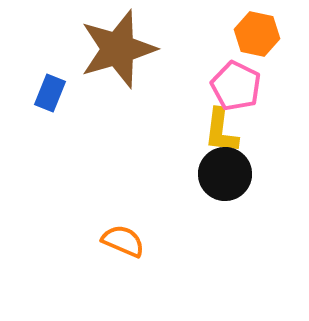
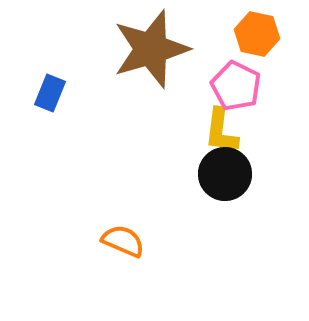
brown star: moved 33 px right
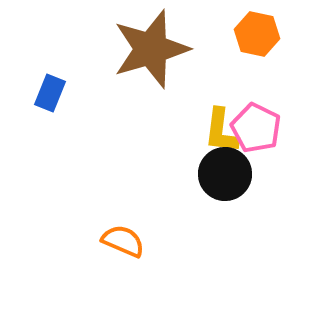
pink pentagon: moved 20 px right, 42 px down
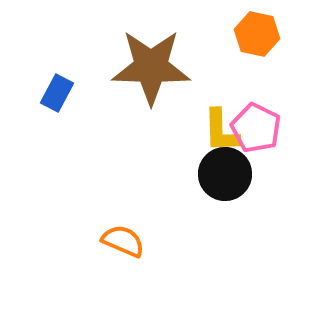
brown star: moved 18 px down; rotated 18 degrees clockwise
blue rectangle: moved 7 px right; rotated 6 degrees clockwise
yellow L-shape: rotated 9 degrees counterclockwise
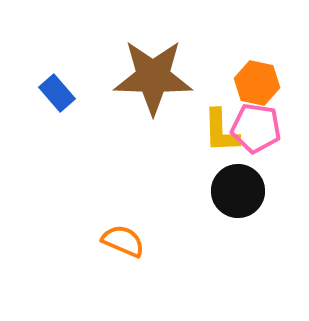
orange hexagon: moved 49 px down
brown star: moved 2 px right, 10 px down
blue rectangle: rotated 69 degrees counterclockwise
pink pentagon: rotated 18 degrees counterclockwise
black circle: moved 13 px right, 17 px down
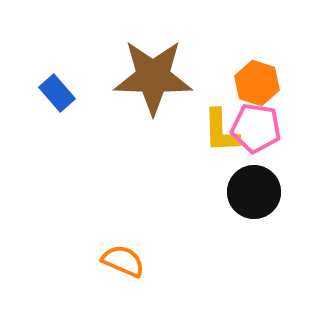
orange hexagon: rotated 6 degrees clockwise
black circle: moved 16 px right, 1 px down
orange semicircle: moved 20 px down
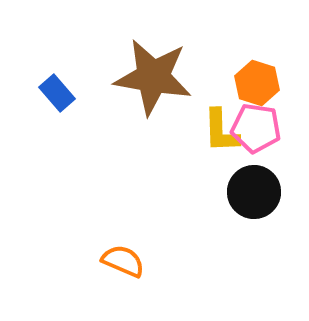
brown star: rotated 8 degrees clockwise
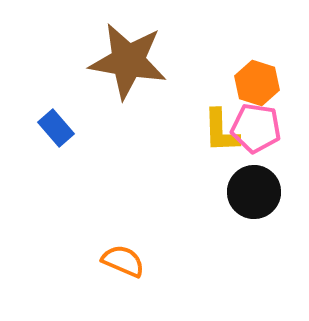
brown star: moved 25 px left, 16 px up
blue rectangle: moved 1 px left, 35 px down
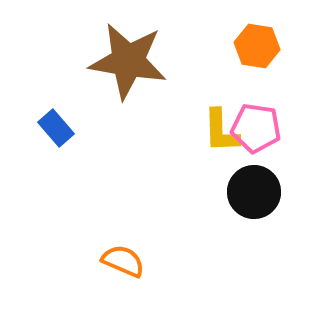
orange hexagon: moved 37 px up; rotated 9 degrees counterclockwise
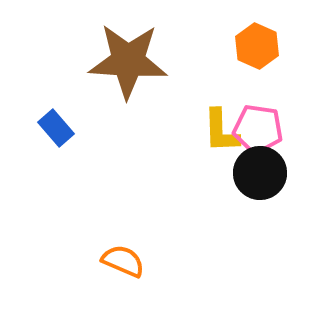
orange hexagon: rotated 15 degrees clockwise
brown star: rotated 6 degrees counterclockwise
pink pentagon: moved 2 px right, 1 px down
black circle: moved 6 px right, 19 px up
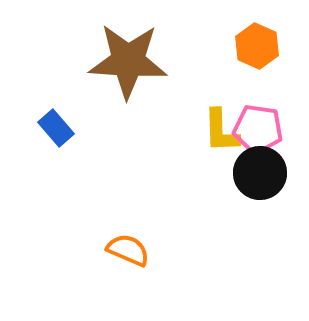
orange semicircle: moved 5 px right, 11 px up
